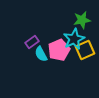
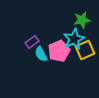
pink pentagon: moved 1 px down
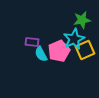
purple rectangle: rotated 40 degrees clockwise
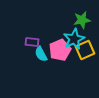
pink pentagon: moved 1 px right, 1 px up
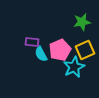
green star: moved 2 px down
cyan star: moved 28 px down
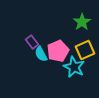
green star: rotated 24 degrees counterclockwise
purple rectangle: rotated 48 degrees clockwise
pink pentagon: moved 2 px left, 1 px down
cyan star: rotated 20 degrees counterclockwise
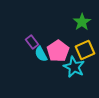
pink pentagon: rotated 10 degrees counterclockwise
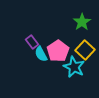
yellow square: rotated 24 degrees counterclockwise
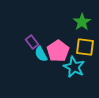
yellow square: moved 3 px up; rotated 36 degrees counterclockwise
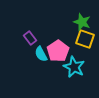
green star: rotated 18 degrees counterclockwise
purple rectangle: moved 2 px left, 4 px up
yellow square: moved 8 px up; rotated 12 degrees clockwise
